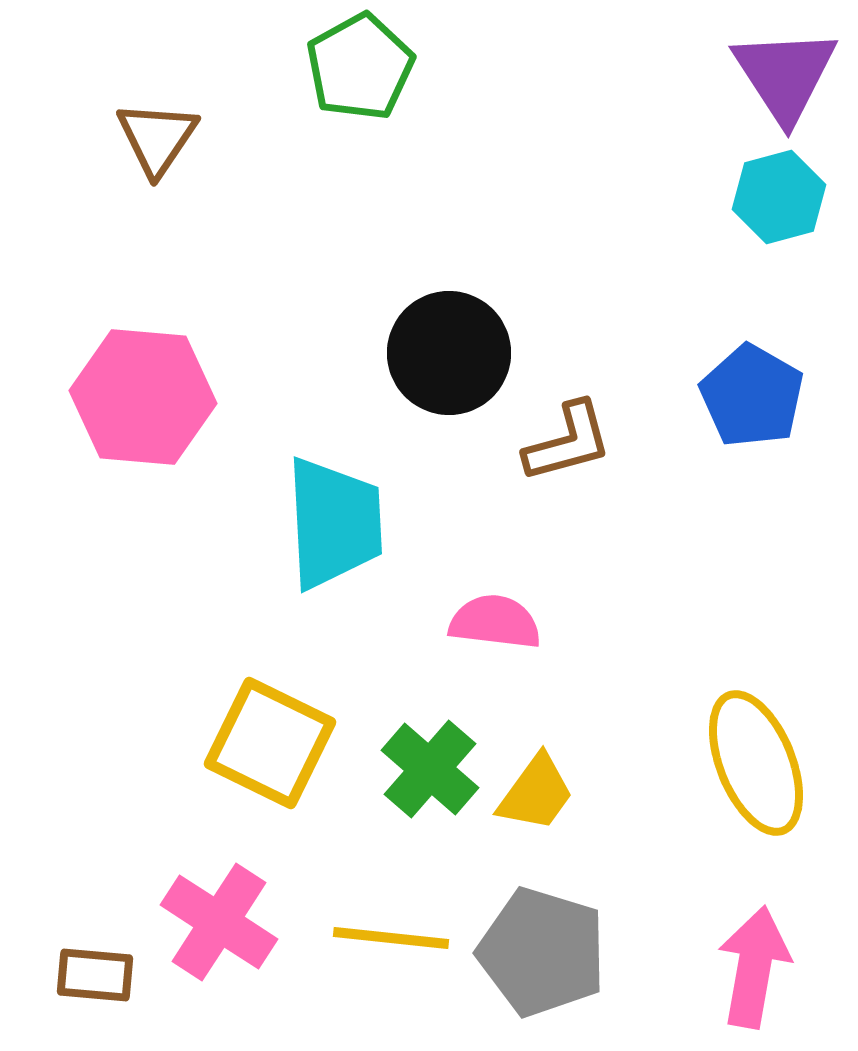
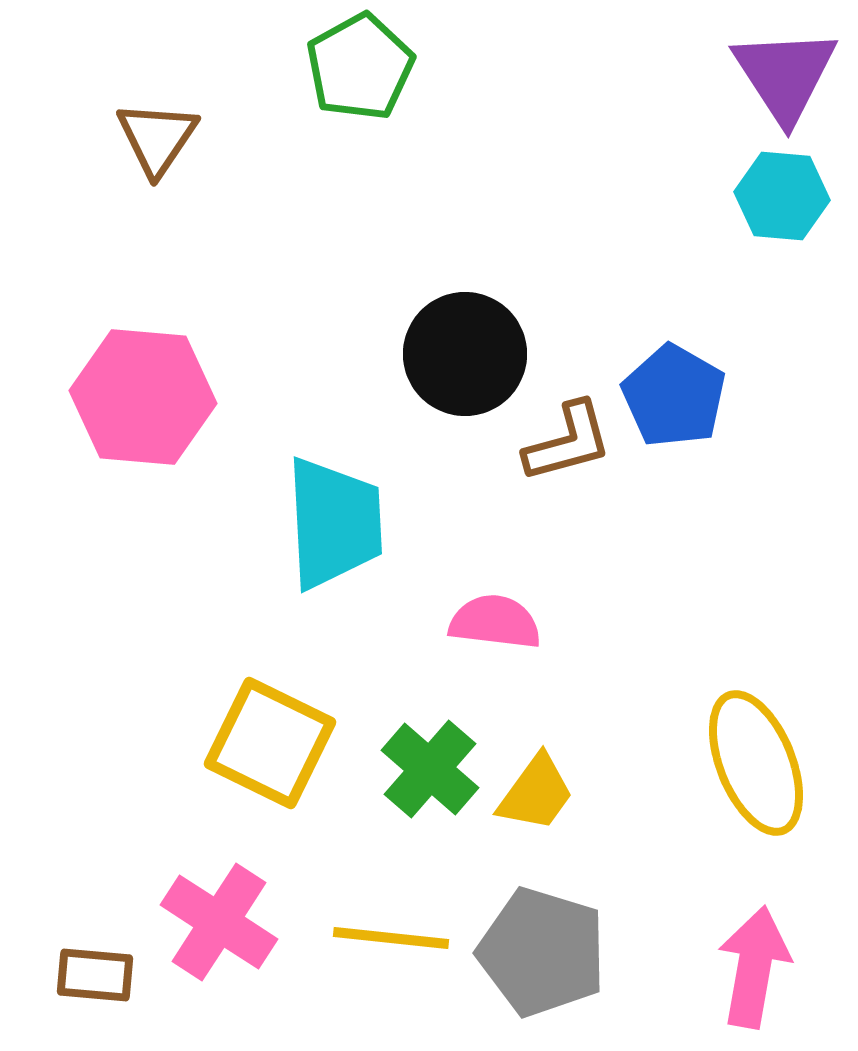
cyan hexagon: moved 3 px right, 1 px up; rotated 20 degrees clockwise
black circle: moved 16 px right, 1 px down
blue pentagon: moved 78 px left
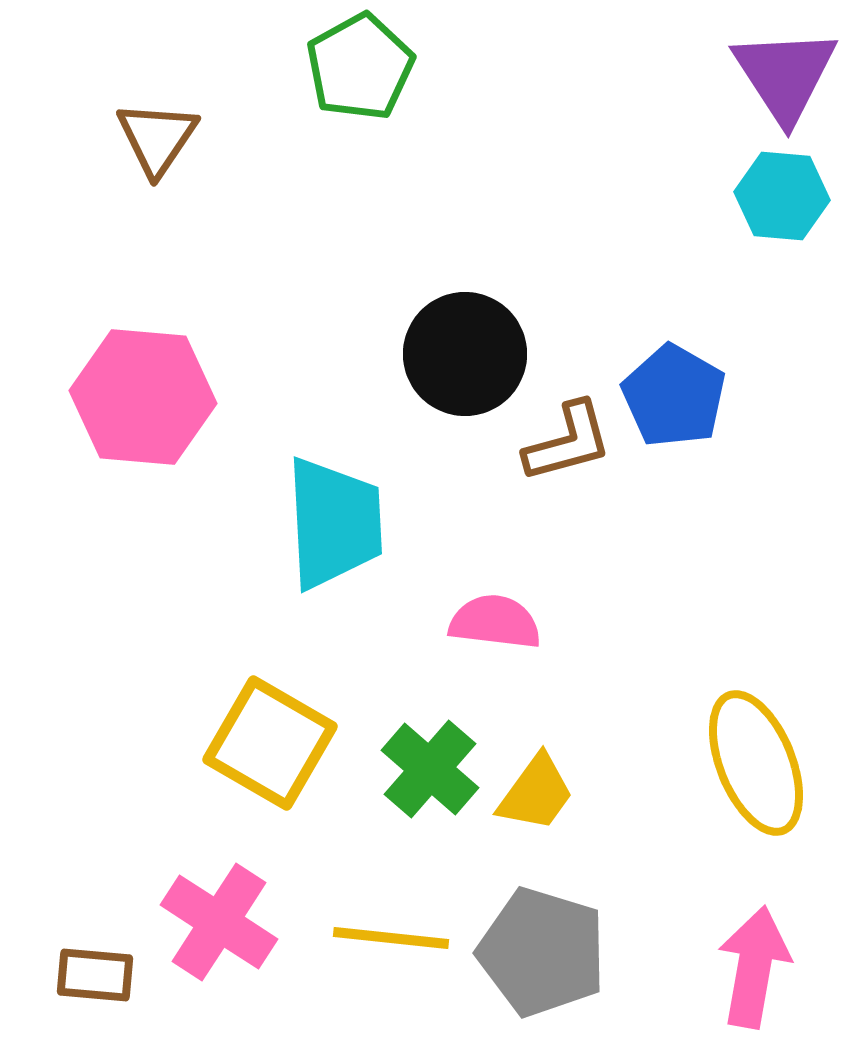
yellow square: rotated 4 degrees clockwise
